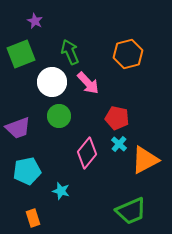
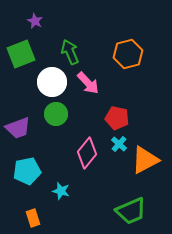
green circle: moved 3 px left, 2 px up
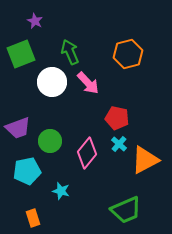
green circle: moved 6 px left, 27 px down
green trapezoid: moved 5 px left, 1 px up
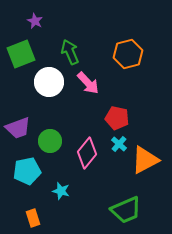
white circle: moved 3 px left
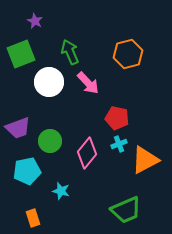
cyan cross: rotated 28 degrees clockwise
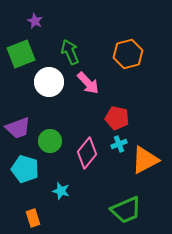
cyan pentagon: moved 2 px left, 2 px up; rotated 28 degrees clockwise
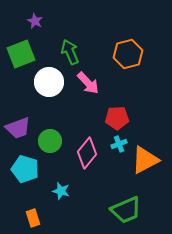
red pentagon: rotated 15 degrees counterclockwise
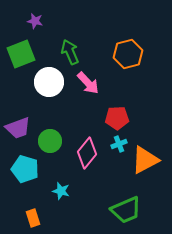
purple star: rotated 14 degrees counterclockwise
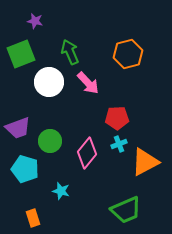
orange triangle: moved 2 px down
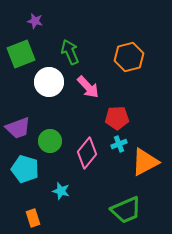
orange hexagon: moved 1 px right, 3 px down
pink arrow: moved 4 px down
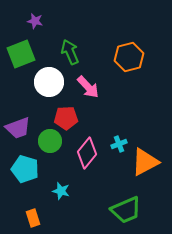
red pentagon: moved 51 px left
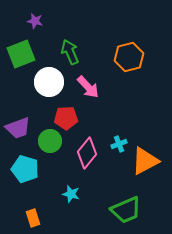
orange triangle: moved 1 px up
cyan star: moved 10 px right, 3 px down
